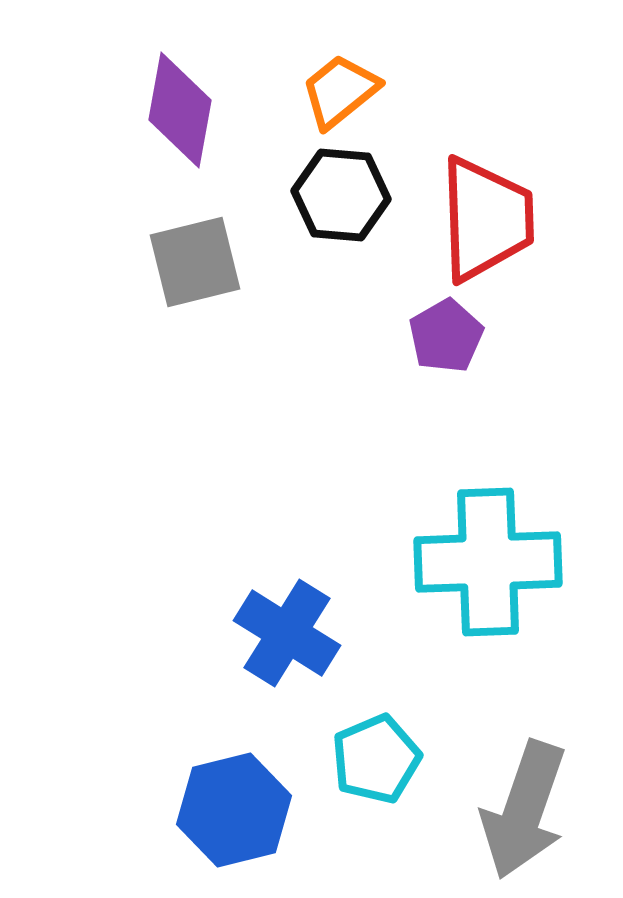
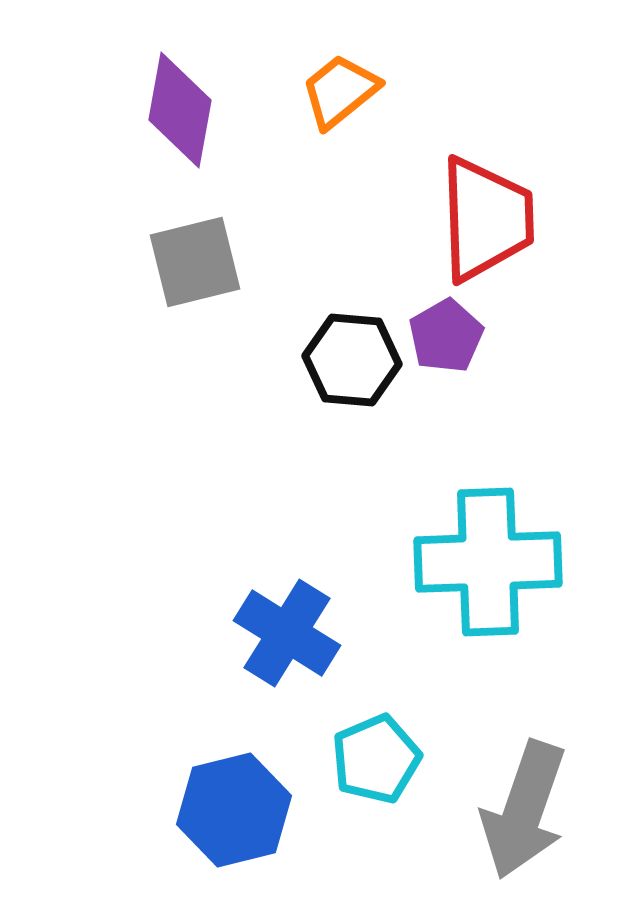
black hexagon: moved 11 px right, 165 px down
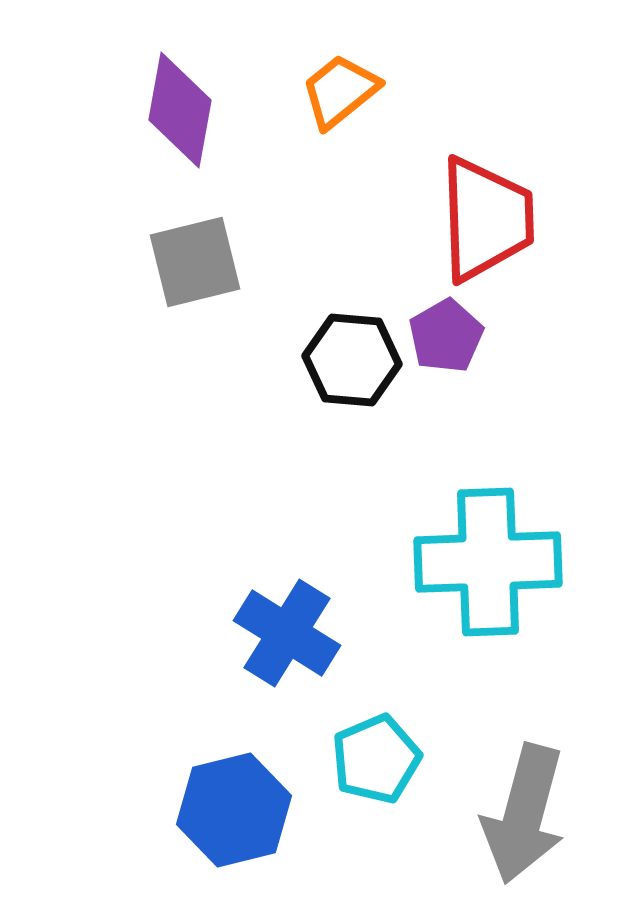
gray arrow: moved 4 px down; rotated 4 degrees counterclockwise
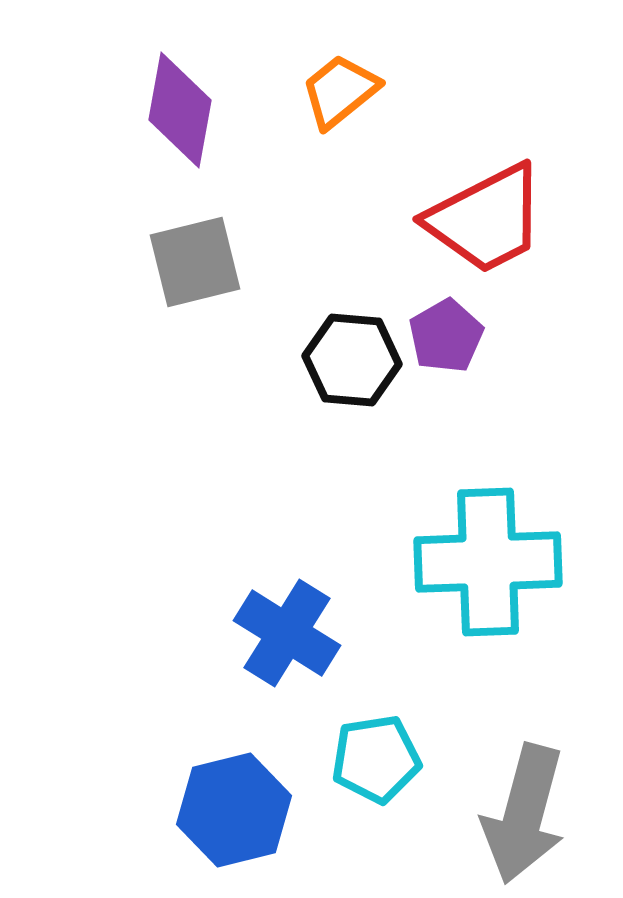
red trapezoid: rotated 65 degrees clockwise
cyan pentagon: rotated 14 degrees clockwise
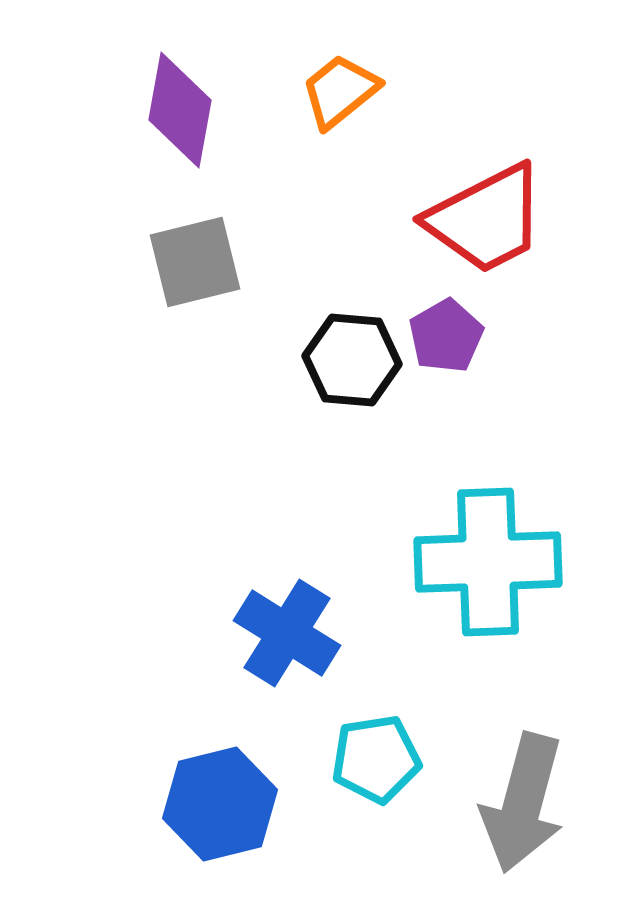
blue hexagon: moved 14 px left, 6 px up
gray arrow: moved 1 px left, 11 px up
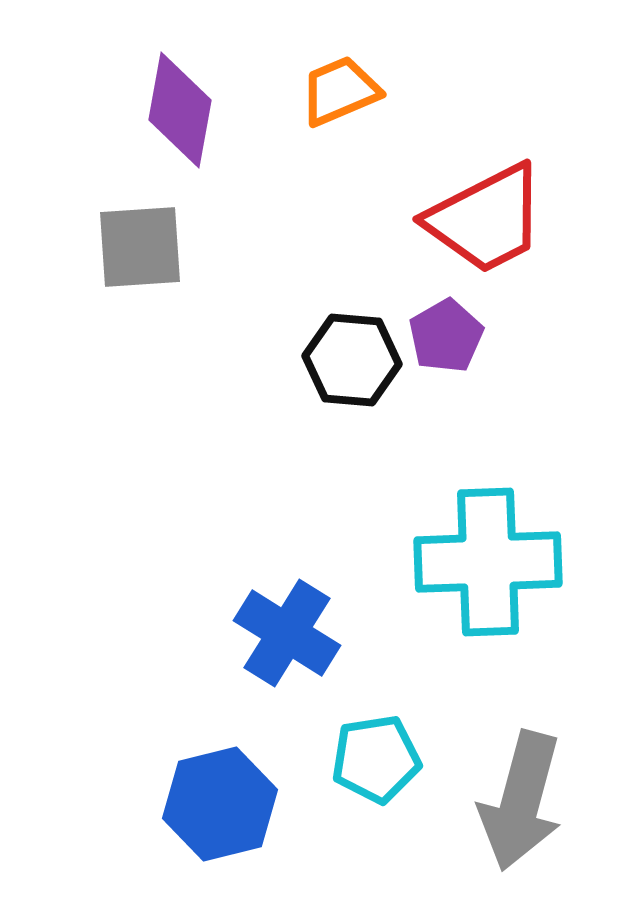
orange trapezoid: rotated 16 degrees clockwise
gray square: moved 55 px left, 15 px up; rotated 10 degrees clockwise
gray arrow: moved 2 px left, 2 px up
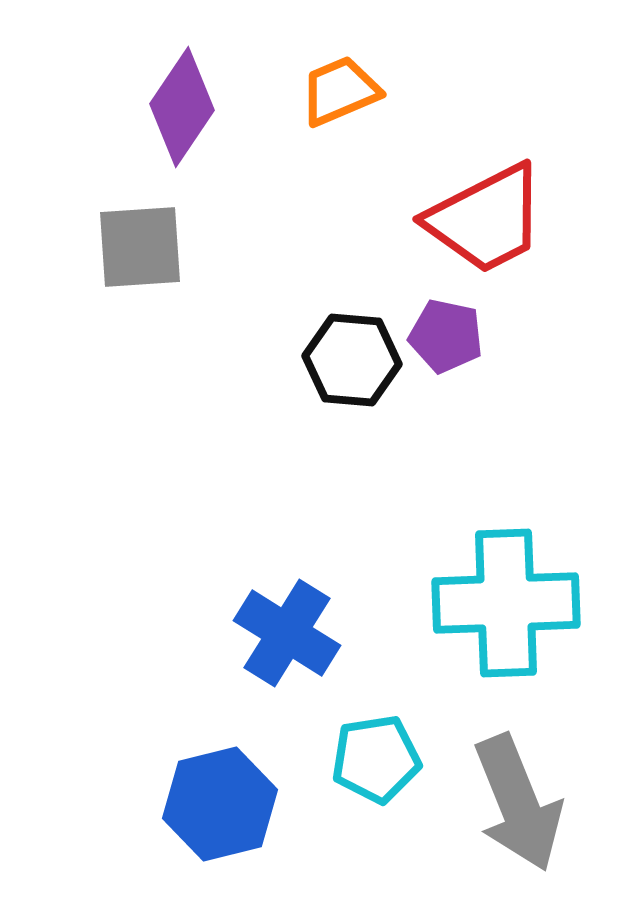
purple diamond: moved 2 px right, 3 px up; rotated 24 degrees clockwise
purple pentagon: rotated 30 degrees counterclockwise
cyan cross: moved 18 px right, 41 px down
gray arrow: moved 3 px left, 2 px down; rotated 37 degrees counterclockwise
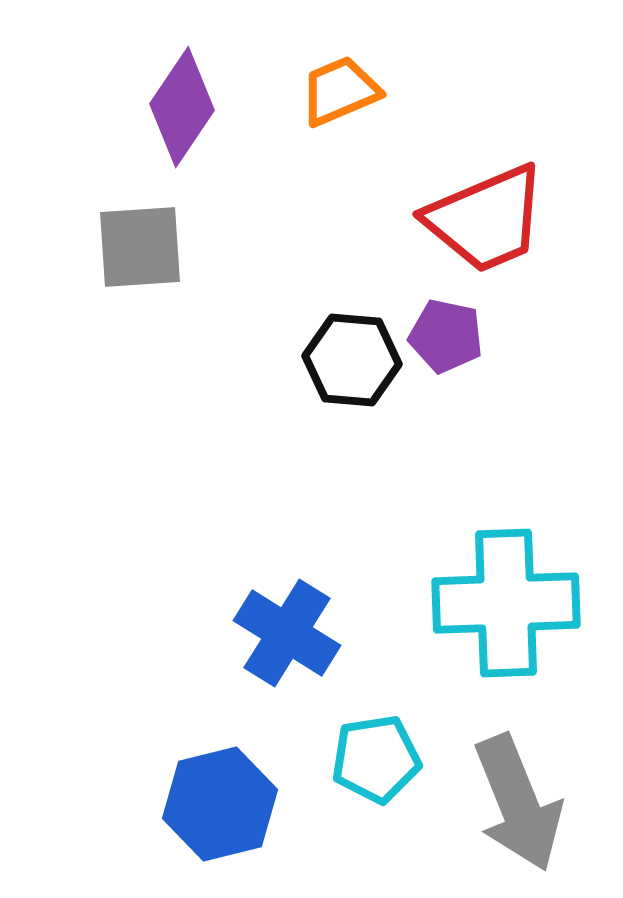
red trapezoid: rotated 4 degrees clockwise
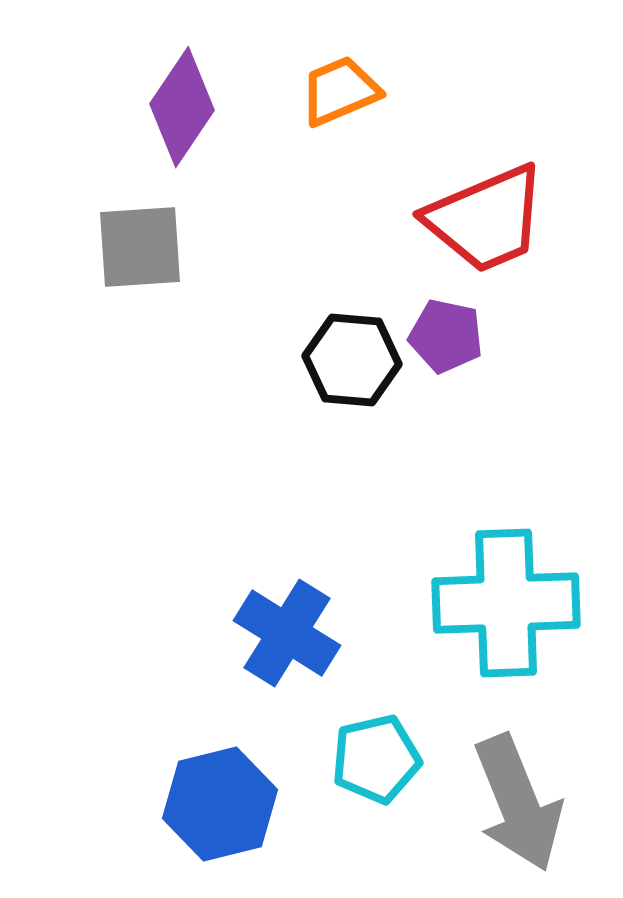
cyan pentagon: rotated 4 degrees counterclockwise
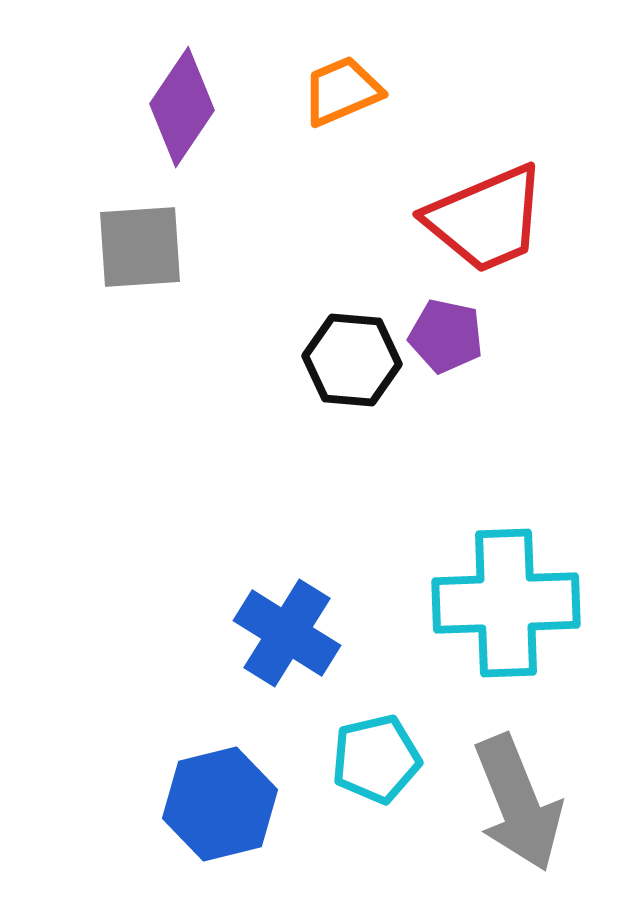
orange trapezoid: moved 2 px right
